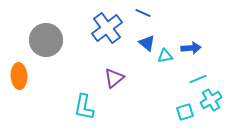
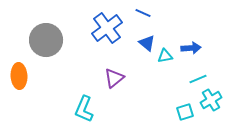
cyan L-shape: moved 2 px down; rotated 12 degrees clockwise
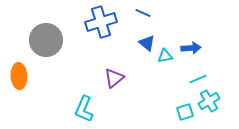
blue cross: moved 6 px left, 6 px up; rotated 20 degrees clockwise
cyan cross: moved 2 px left, 1 px down
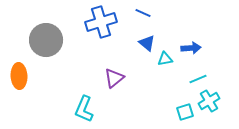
cyan triangle: moved 3 px down
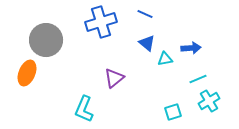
blue line: moved 2 px right, 1 px down
orange ellipse: moved 8 px right, 3 px up; rotated 25 degrees clockwise
cyan square: moved 12 px left
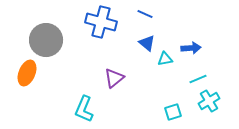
blue cross: rotated 32 degrees clockwise
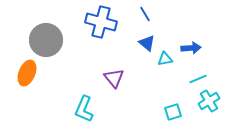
blue line: rotated 35 degrees clockwise
purple triangle: rotated 30 degrees counterclockwise
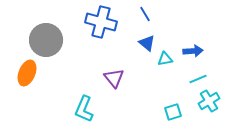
blue arrow: moved 2 px right, 3 px down
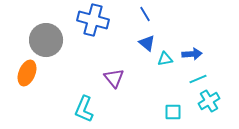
blue cross: moved 8 px left, 2 px up
blue arrow: moved 1 px left, 3 px down
cyan square: rotated 18 degrees clockwise
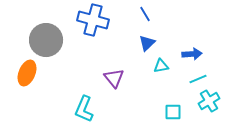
blue triangle: rotated 36 degrees clockwise
cyan triangle: moved 4 px left, 7 px down
